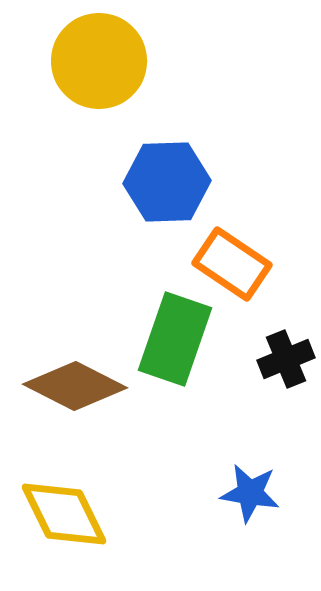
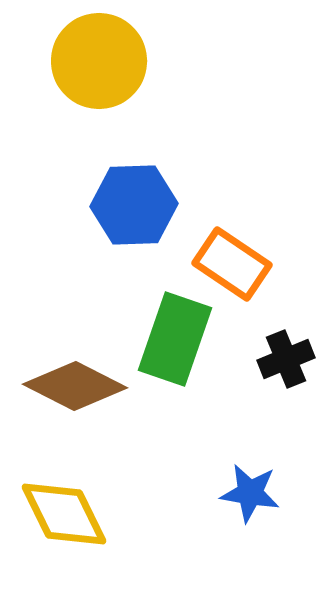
blue hexagon: moved 33 px left, 23 px down
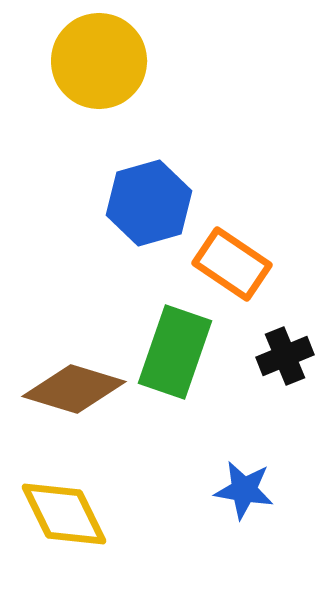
blue hexagon: moved 15 px right, 2 px up; rotated 14 degrees counterclockwise
green rectangle: moved 13 px down
black cross: moved 1 px left, 3 px up
brown diamond: moved 1 px left, 3 px down; rotated 10 degrees counterclockwise
blue star: moved 6 px left, 3 px up
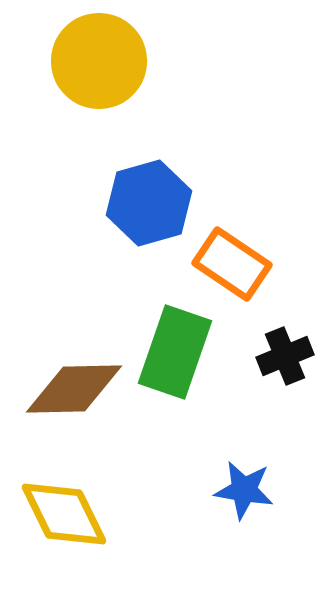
brown diamond: rotated 18 degrees counterclockwise
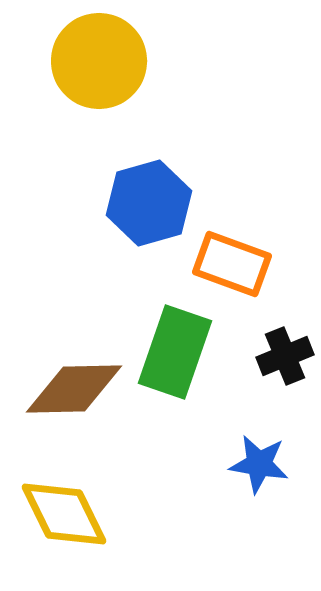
orange rectangle: rotated 14 degrees counterclockwise
blue star: moved 15 px right, 26 px up
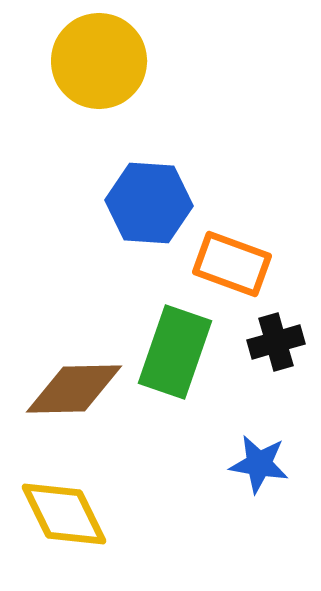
blue hexagon: rotated 20 degrees clockwise
black cross: moved 9 px left, 14 px up; rotated 6 degrees clockwise
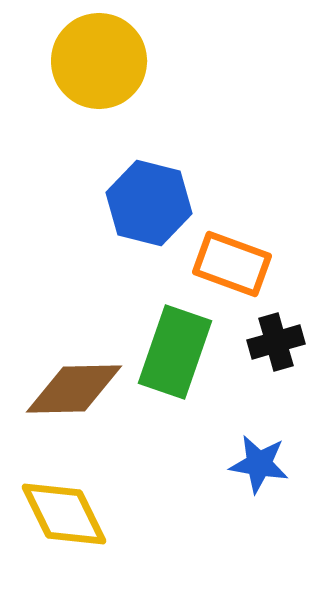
blue hexagon: rotated 10 degrees clockwise
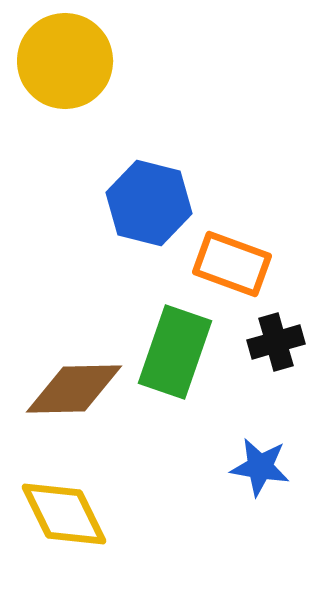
yellow circle: moved 34 px left
blue star: moved 1 px right, 3 px down
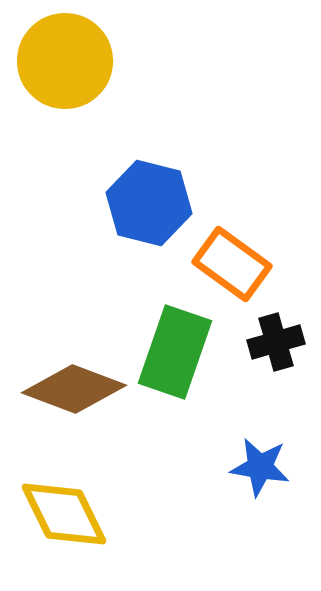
orange rectangle: rotated 16 degrees clockwise
brown diamond: rotated 22 degrees clockwise
